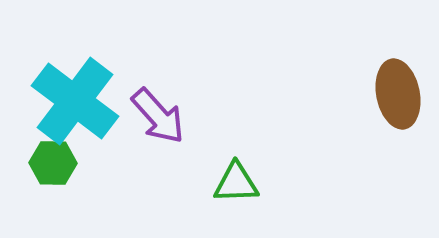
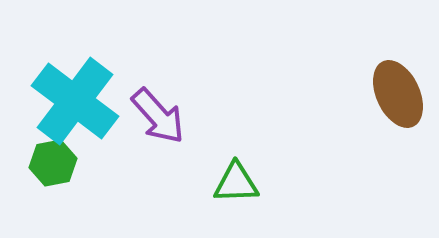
brown ellipse: rotated 14 degrees counterclockwise
green hexagon: rotated 12 degrees counterclockwise
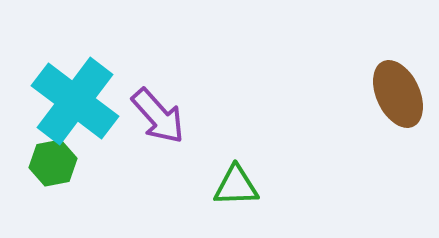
green triangle: moved 3 px down
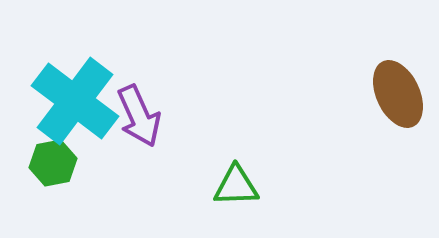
purple arrow: moved 19 px left; rotated 18 degrees clockwise
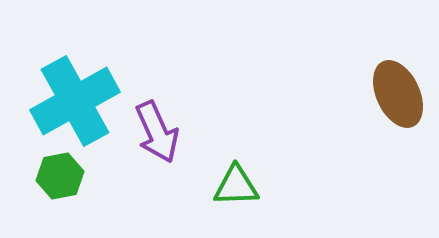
cyan cross: rotated 24 degrees clockwise
purple arrow: moved 18 px right, 16 px down
green hexagon: moved 7 px right, 13 px down
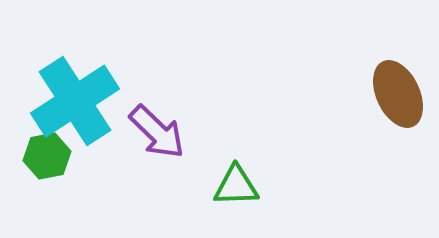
cyan cross: rotated 4 degrees counterclockwise
purple arrow: rotated 22 degrees counterclockwise
green hexagon: moved 13 px left, 20 px up
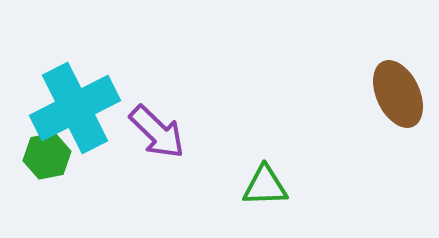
cyan cross: moved 7 px down; rotated 6 degrees clockwise
green triangle: moved 29 px right
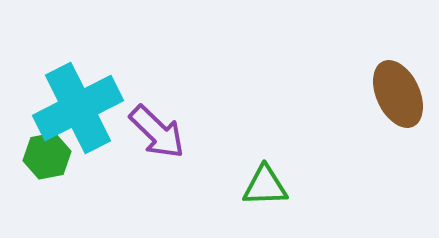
cyan cross: moved 3 px right
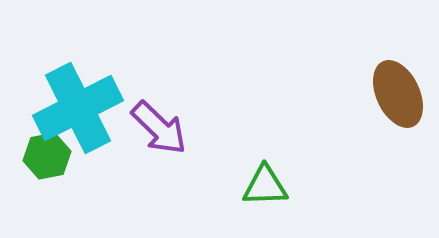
purple arrow: moved 2 px right, 4 px up
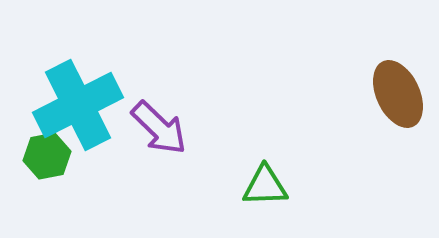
cyan cross: moved 3 px up
